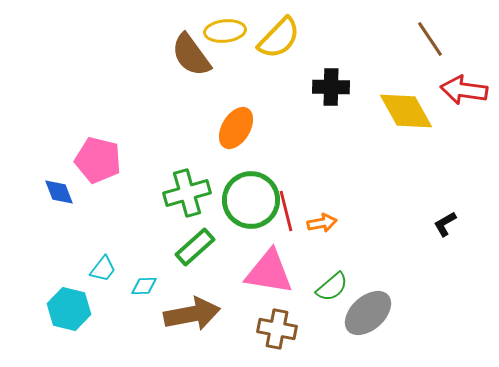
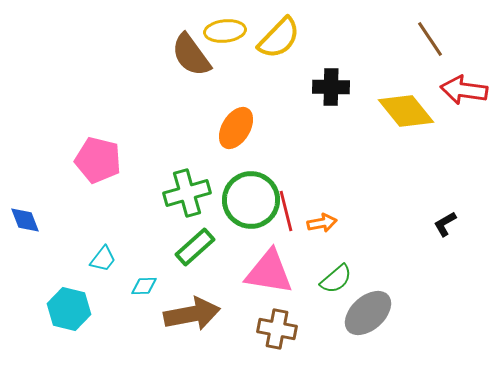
yellow diamond: rotated 10 degrees counterclockwise
blue diamond: moved 34 px left, 28 px down
cyan trapezoid: moved 10 px up
green semicircle: moved 4 px right, 8 px up
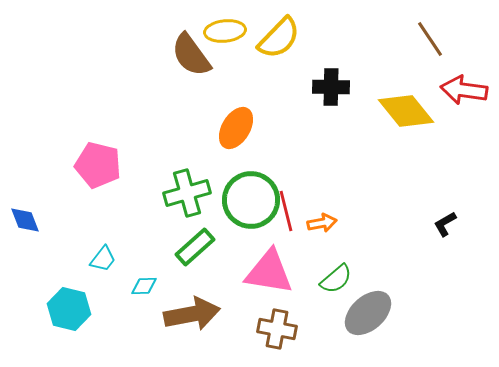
pink pentagon: moved 5 px down
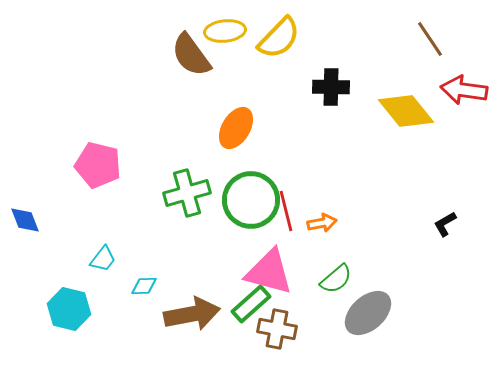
green rectangle: moved 56 px right, 57 px down
pink triangle: rotated 6 degrees clockwise
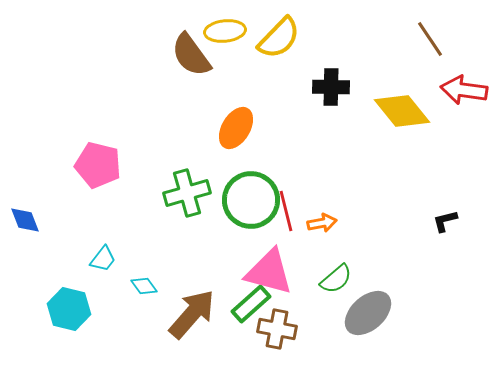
yellow diamond: moved 4 px left
black L-shape: moved 3 px up; rotated 16 degrees clockwise
cyan diamond: rotated 56 degrees clockwise
brown arrow: rotated 38 degrees counterclockwise
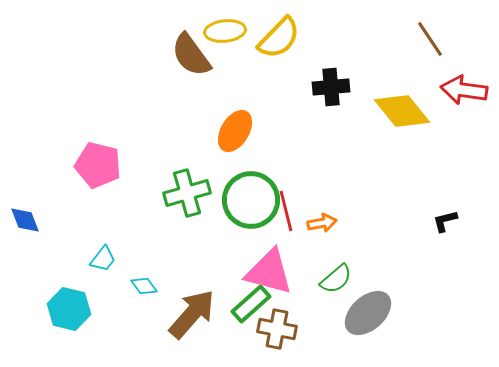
black cross: rotated 6 degrees counterclockwise
orange ellipse: moved 1 px left, 3 px down
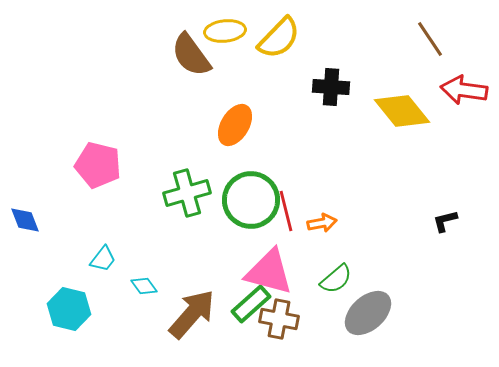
black cross: rotated 9 degrees clockwise
orange ellipse: moved 6 px up
brown cross: moved 2 px right, 10 px up
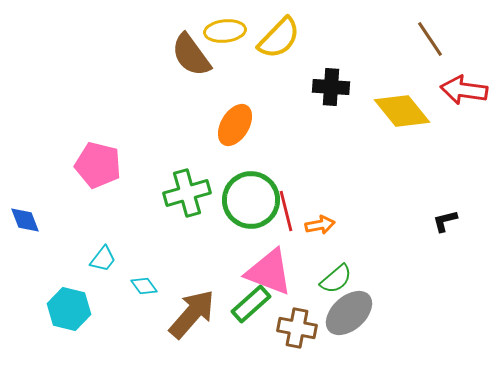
orange arrow: moved 2 px left, 2 px down
pink triangle: rotated 6 degrees clockwise
gray ellipse: moved 19 px left
brown cross: moved 18 px right, 9 px down
